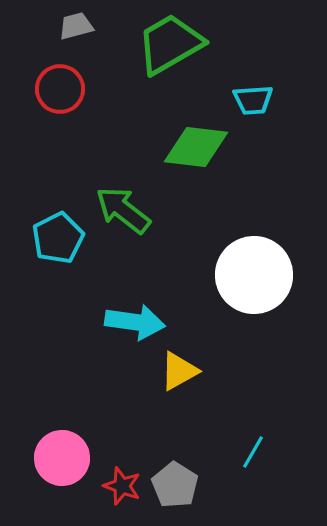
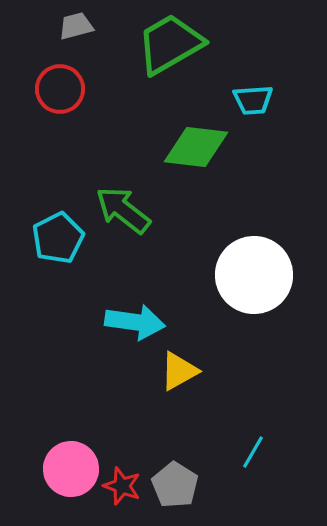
pink circle: moved 9 px right, 11 px down
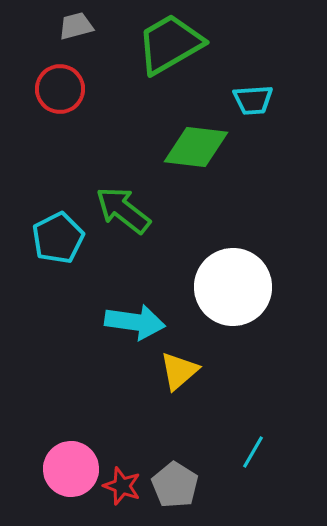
white circle: moved 21 px left, 12 px down
yellow triangle: rotated 12 degrees counterclockwise
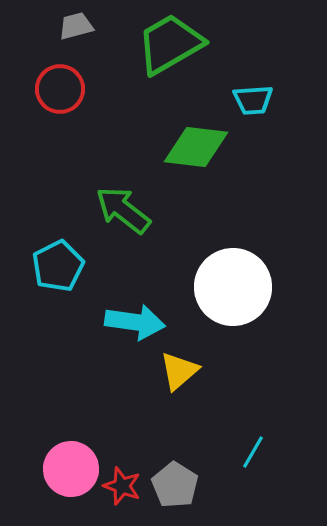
cyan pentagon: moved 28 px down
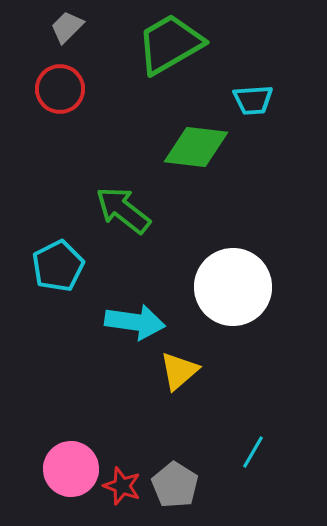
gray trapezoid: moved 9 px left, 1 px down; rotated 30 degrees counterclockwise
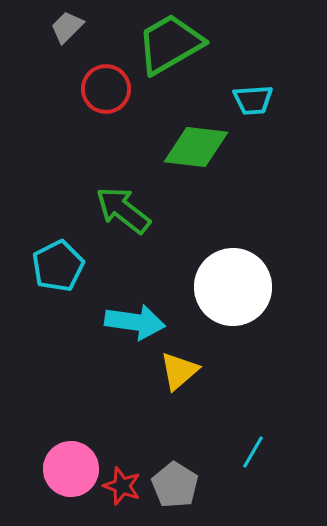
red circle: moved 46 px right
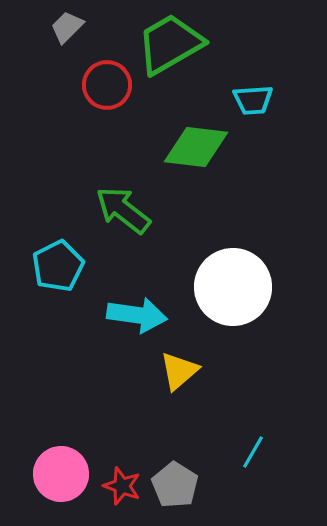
red circle: moved 1 px right, 4 px up
cyan arrow: moved 2 px right, 7 px up
pink circle: moved 10 px left, 5 px down
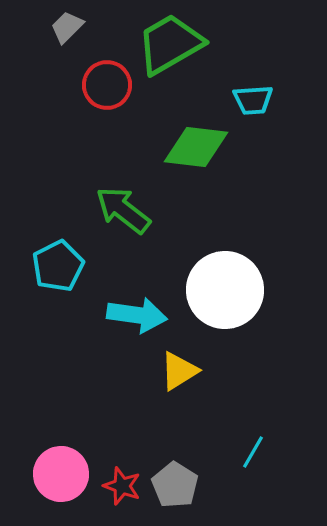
white circle: moved 8 px left, 3 px down
yellow triangle: rotated 9 degrees clockwise
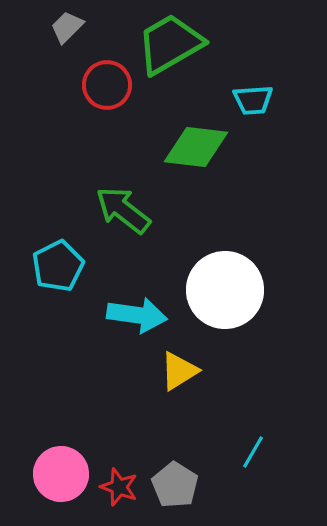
red star: moved 3 px left, 1 px down
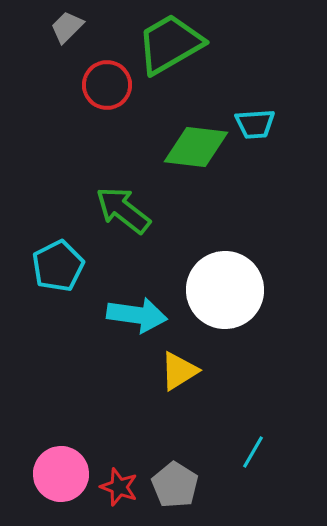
cyan trapezoid: moved 2 px right, 24 px down
